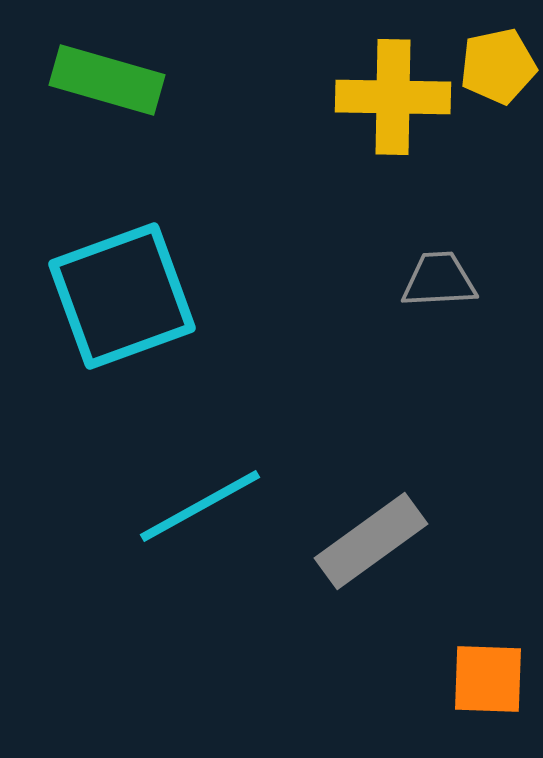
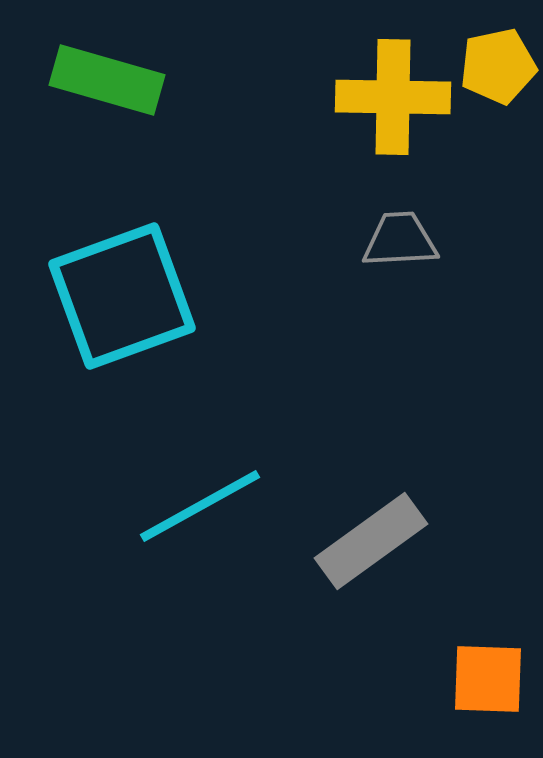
gray trapezoid: moved 39 px left, 40 px up
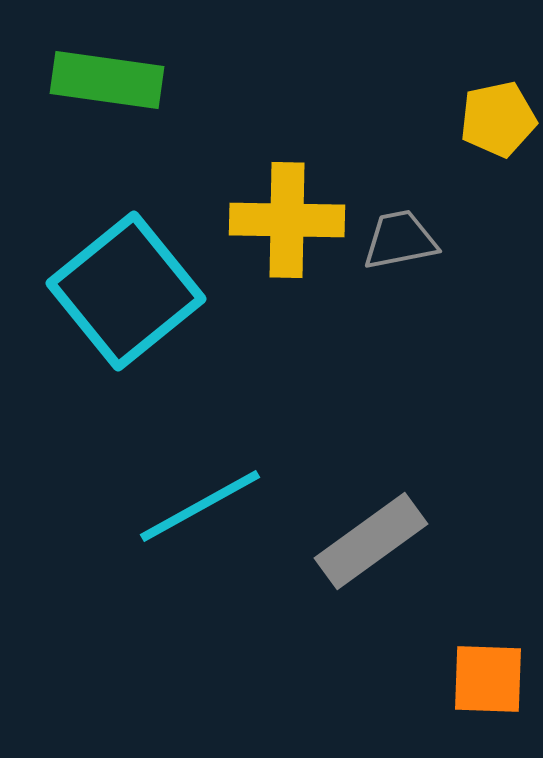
yellow pentagon: moved 53 px down
green rectangle: rotated 8 degrees counterclockwise
yellow cross: moved 106 px left, 123 px down
gray trapezoid: rotated 8 degrees counterclockwise
cyan square: moved 4 px right, 5 px up; rotated 19 degrees counterclockwise
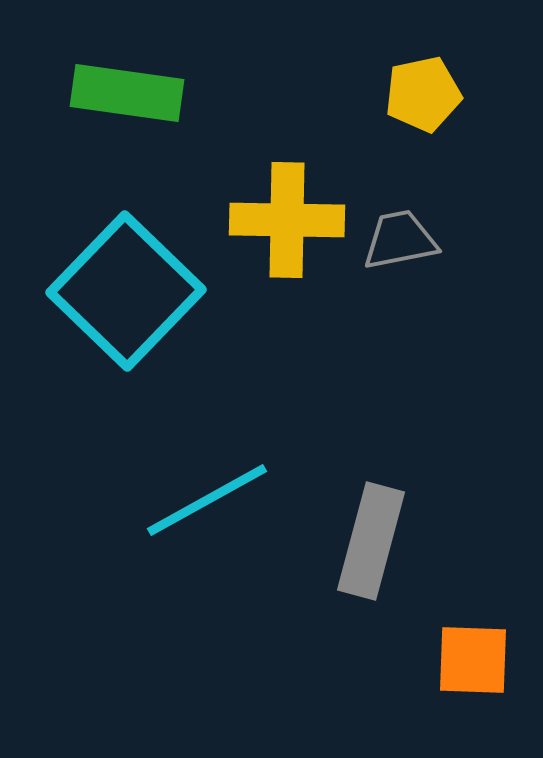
green rectangle: moved 20 px right, 13 px down
yellow pentagon: moved 75 px left, 25 px up
cyan square: rotated 7 degrees counterclockwise
cyan line: moved 7 px right, 6 px up
gray rectangle: rotated 39 degrees counterclockwise
orange square: moved 15 px left, 19 px up
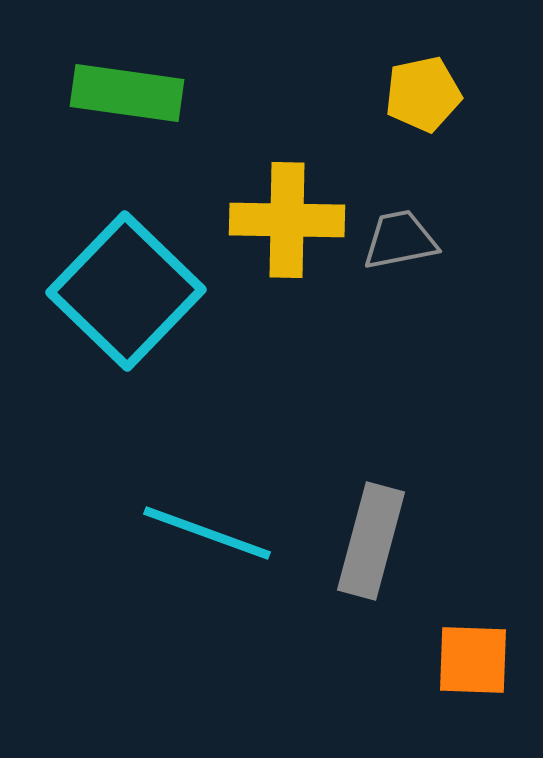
cyan line: moved 33 px down; rotated 49 degrees clockwise
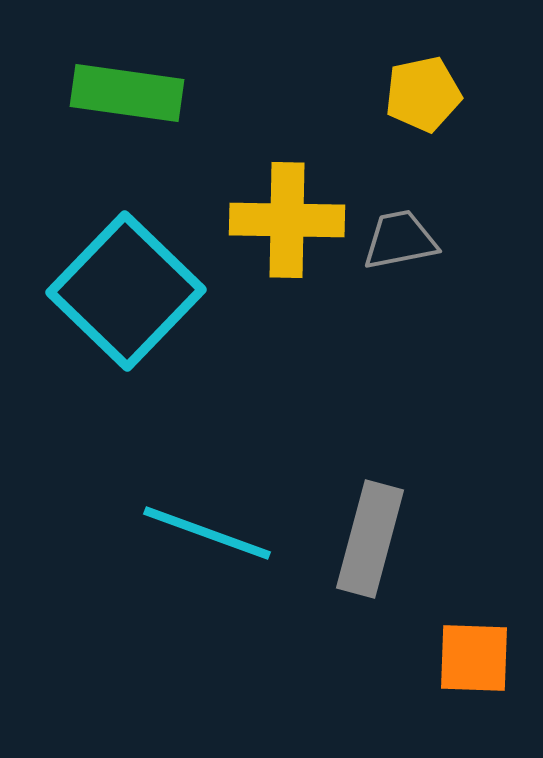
gray rectangle: moved 1 px left, 2 px up
orange square: moved 1 px right, 2 px up
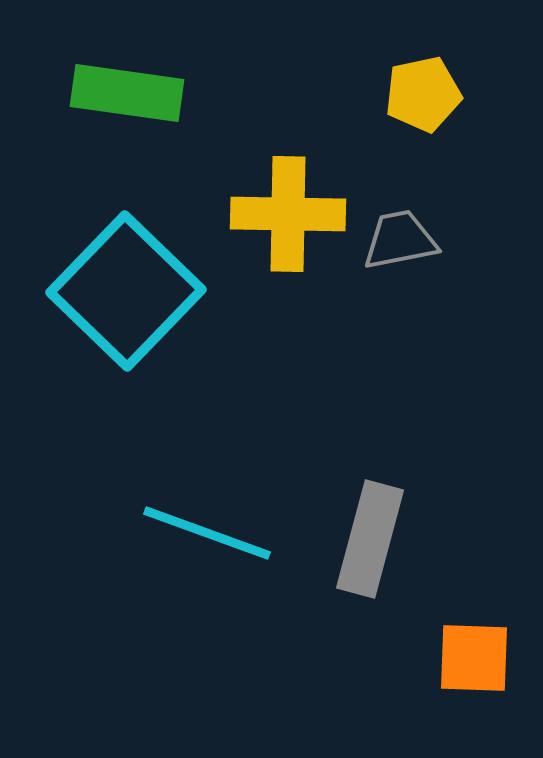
yellow cross: moved 1 px right, 6 px up
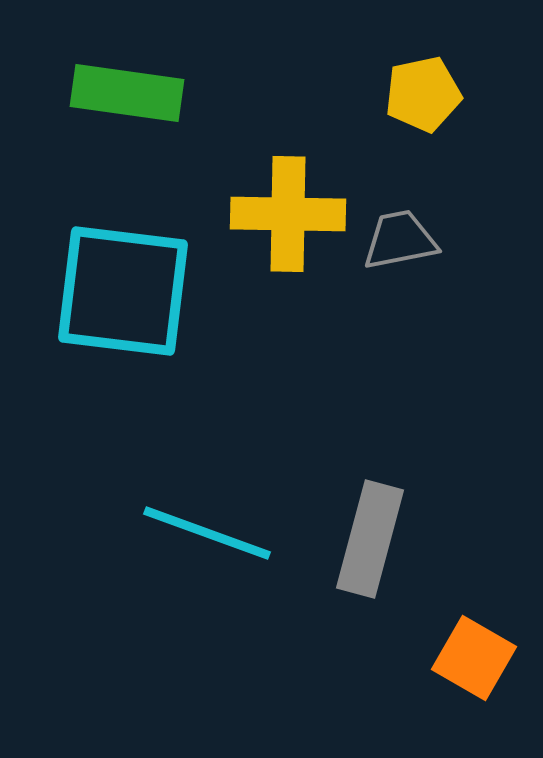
cyan square: moved 3 px left; rotated 37 degrees counterclockwise
orange square: rotated 28 degrees clockwise
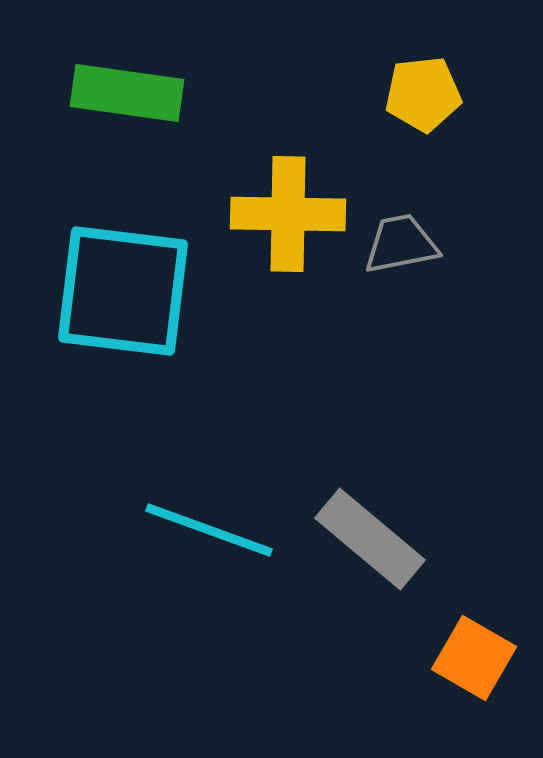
yellow pentagon: rotated 6 degrees clockwise
gray trapezoid: moved 1 px right, 4 px down
cyan line: moved 2 px right, 3 px up
gray rectangle: rotated 65 degrees counterclockwise
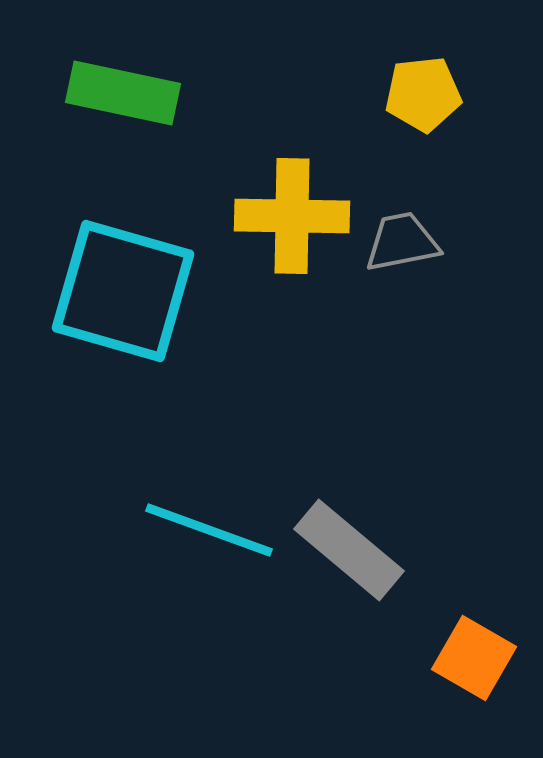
green rectangle: moved 4 px left; rotated 4 degrees clockwise
yellow cross: moved 4 px right, 2 px down
gray trapezoid: moved 1 px right, 2 px up
cyan square: rotated 9 degrees clockwise
gray rectangle: moved 21 px left, 11 px down
